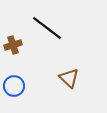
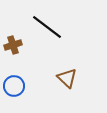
black line: moved 1 px up
brown triangle: moved 2 px left
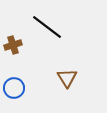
brown triangle: rotated 15 degrees clockwise
blue circle: moved 2 px down
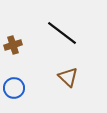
black line: moved 15 px right, 6 px down
brown triangle: moved 1 px right, 1 px up; rotated 15 degrees counterclockwise
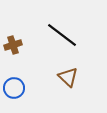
black line: moved 2 px down
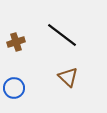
brown cross: moved 3 px right, 3 px up
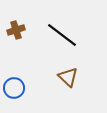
brown cross: moved 12 px up
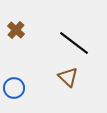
brown cross: rotated 30 degrees counterclockwise
black line: moved 12 px right, 8 px down
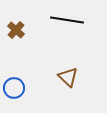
black line: moved 7 px left, 23 px up; rotated 28 degrees counterclockwise
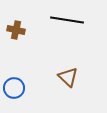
brown cross: rotated 30 degrees counterclockwise
